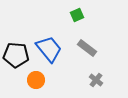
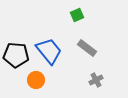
blue trapezoid: moved 2 px down
gray cross: rotated 24 degrees clockwise
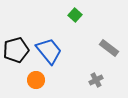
green square: moved 2 px left; rotated 24 degrees counterclockwise
gray rectangle: moved 22 px right
black pentagon: moved 5 px up; rotated 20 degrees counterclockwise
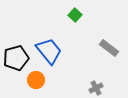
black pentagon: moved 8 px down
gray cross: moved 8 px down
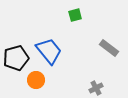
green square: rotated 32 degrees clockwise
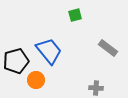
gray rectangle: moved 1 px left
black pentagon: moved 3 px down
gray cross: rotated 32 degrees clockwise
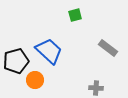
blue trapezoid: rotated 8 degrees counterclockwise
orange circle: moved 1 px left
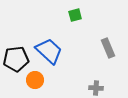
gray rectangle: rotated 30 degrees clockwise
black pentagon: moved 2 px up; rotated 10 degrees clockwise
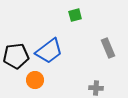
blue trapezoid: rotated 100 degrees clockwise
black pentagon: moved 3 px up
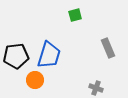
blue trapezoid: moved 4 px down; rotated 36 degrees counterclockwise
gray cross: rotated 16 degrees clockwise
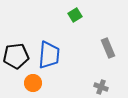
green square: rotated 16 degrees counterclockwise
blue trapezoid: rotated 12 degrees counterclockwise
orange circle: moved 2 px left, 3 px down
gray cross: moved 5 px right, 1 px up
